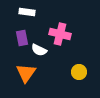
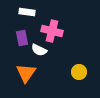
pink cross: moved 8 px left, 3 px up
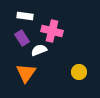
white rectangle: moved 2 px left, 4 px down
purple rectangle: rotated 21 degrees counterclockwise
white semicircle: rotated 133 degrees clockwise
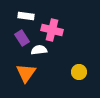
white rectangle: moved 1 px right
pink cross: moved 1 px up
white semicircle: rotated 14 degrees clockwise
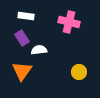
pink cross: moved 17 px right, 8 px up
orange triangle: moved 4 px left, 2 px up
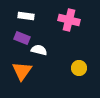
pink cross: moved 2 px up
purple rectangle: rotated 35 degrees counterclockwise
white semicircle: rotated 21 degrees clockwise
yellow circle: moved 4 px up
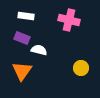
yellow circle: moved 2 px right
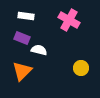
pink cross: rotated 15 degrees clockwise
orange triangle: rotated 10 degrees clockwise
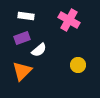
purple rectangle: rotated 42 degrees counterclockwise
white semicircle: rotated 126 degrees clockwise
yellow circle: moved 3 px left, 3 px up
